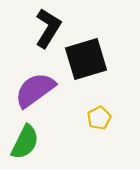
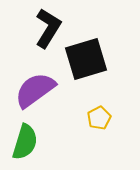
green semicircle: rotated 9 degrees counterclockwise
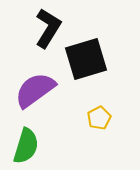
green semicircle: moved 1 px right, 4 px down
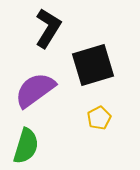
black square: moved 7 px right, 6 px down
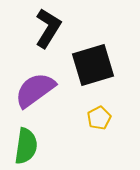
green semicircle: rotated 9 degrees counterclockwise
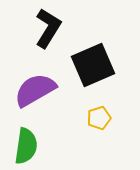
black square: rotated 6 degrees counterclockwise
purple semicircle: rotated 6 degrees clockwise
yellow pentagon: rotated 10 degrees clockwise
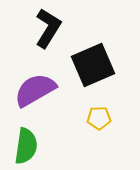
yellow pentagon: rotated 15 degrees clockwise
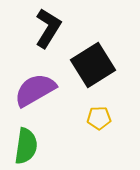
black square: rotated 9 degrees counterclockwise
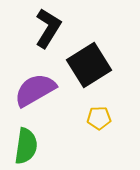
black square: moved 4 px left
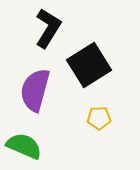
purple semicircle: rotated 45 degrees counterclockwise
green semicircle: moved 2 px left; rotated 75 degrees counterclockwise
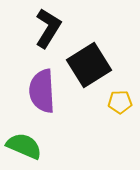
purple semicircle: moved 7 px right, 1 px down; rotated 18 degrees counterclockwise
yellow pentagon: moved 21 px right, 16 px up
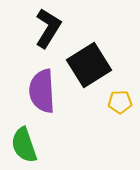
green semicircle: moved 1 px up; rotated 132 degrees counterclockwise
